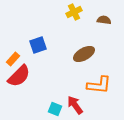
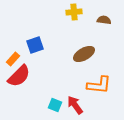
yellow cross: rotated 21 degrees clockwise
blue square: moved 3 px left
cyan square: moved 4 px up
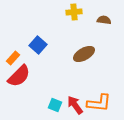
blue square: moved 3 px right; rotated 30 degrees counterclockwise
orange rectangle: moved 1 px up
orange L-shape: moved 18 px down
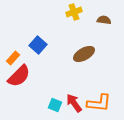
yellow cross: rotated 14 degrees counterclockwise
red arrow: moved 1 px left, 2 px up
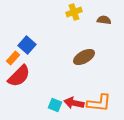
blue square: moved 11 px left
brown ellipse: moved 3 px down
red arrow: rotated 42 degrees counterclockwise
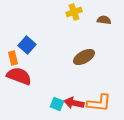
orange rectangle: rotated 56 degrees counterclockwise
red semicircle: rotated 115 degrees counterclockwise
cyan square: moved 2 px right, 1 px up
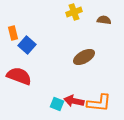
orange rectangle: moved 25 px up
red arrow: moved 2 px up
